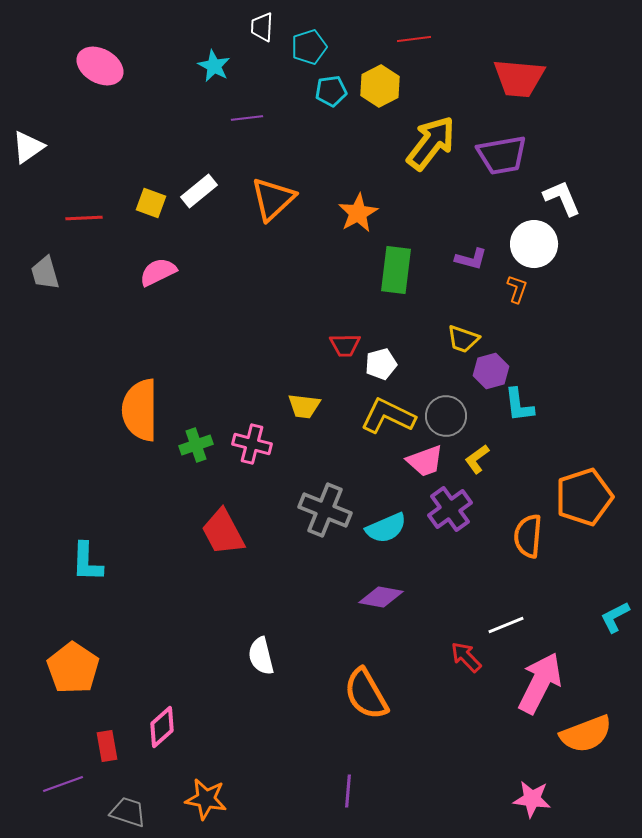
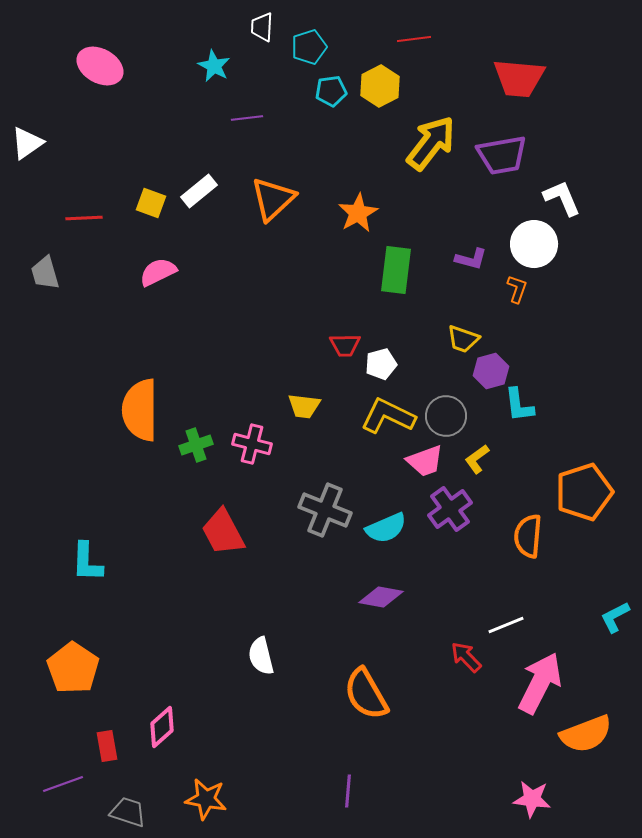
white triangle at (28, 147): moved 1 px left, 4 px up
orange pentagon at (584, 497): moved 5 px up
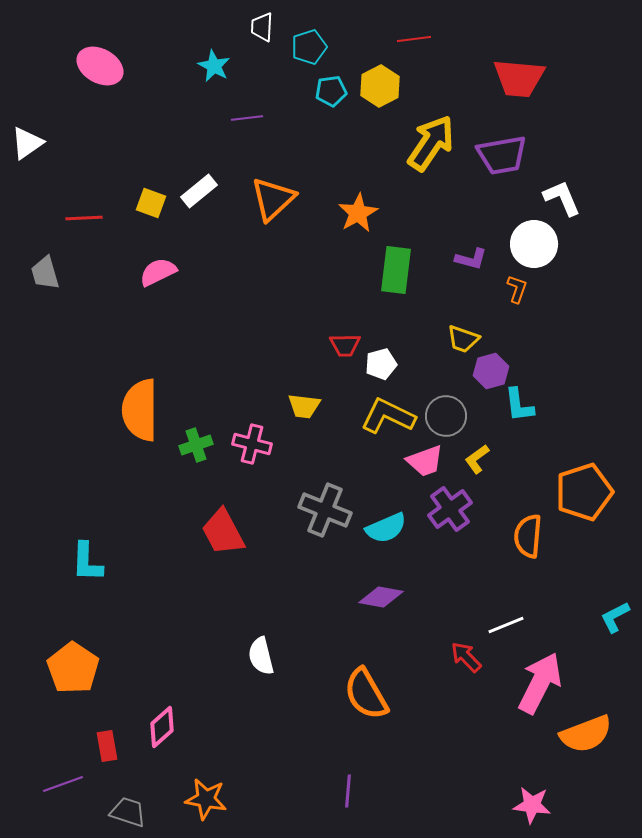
yellow arrow at (431, 143): rotated 4 degrees counterclockwise
pink star at (532, 799): moved 6 px down
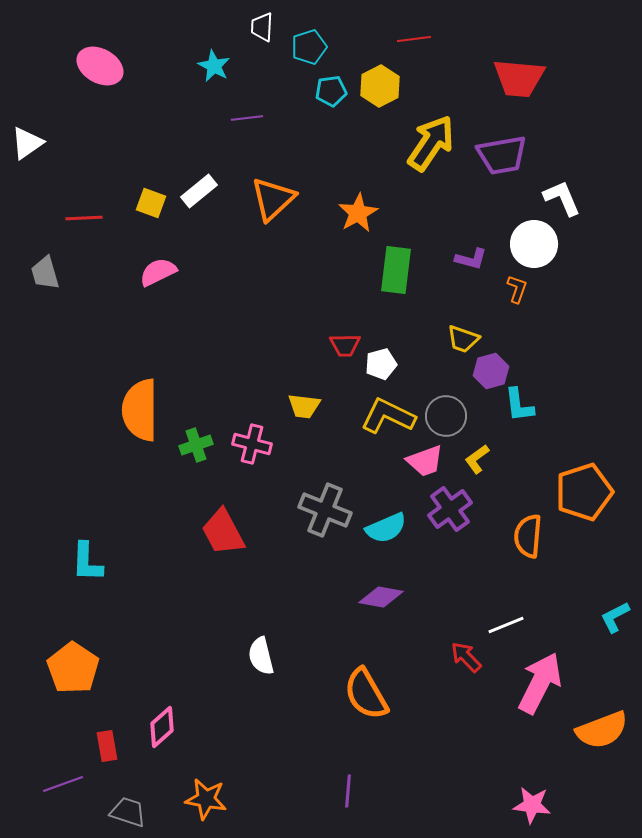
orange semicircle at (586, 734): moved 16 px right, 4 px up
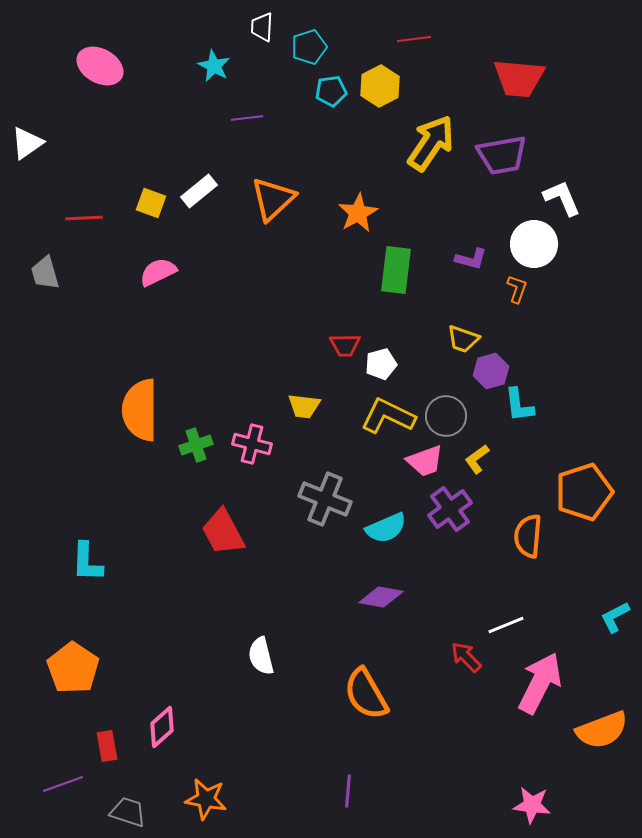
gray cross at (325, 510): moved 11 px up
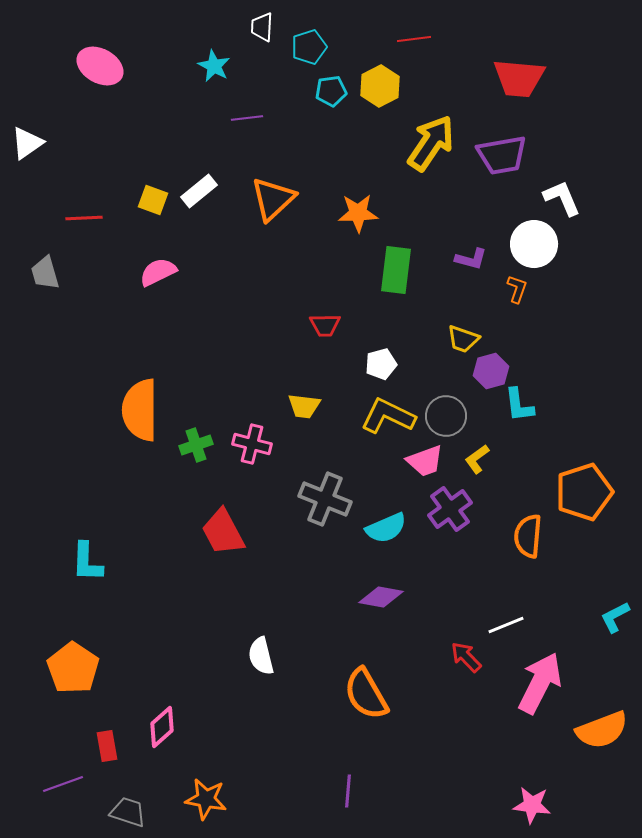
yellow square at (151, 203): moved 2 px right, 3 px up
orange star at (358, 213): rotated 27 degrees clockwise
red trapezoid at (345, 345): moved 20 px left, 20 px up
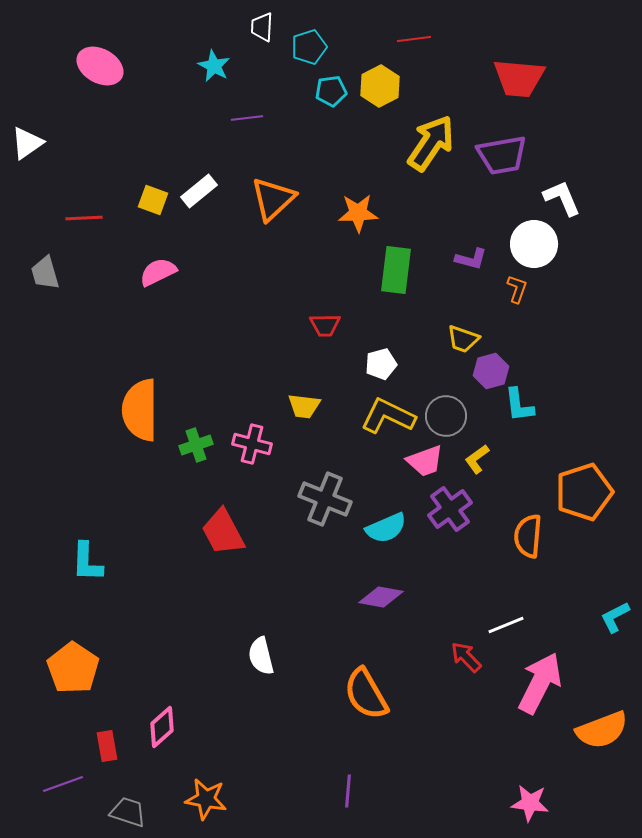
pink star at (532, 805): moved 2 px left, 2 px up
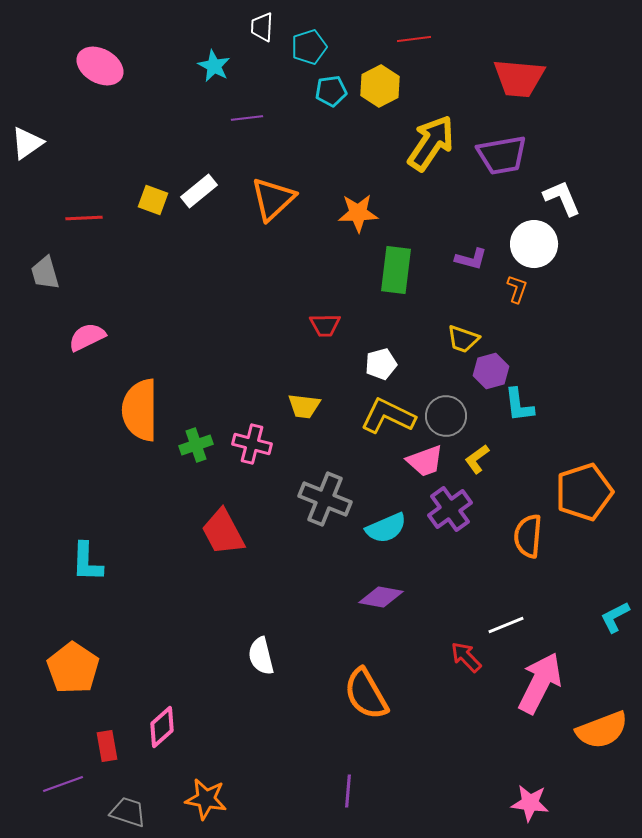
pink semicircle at (158, 272): moved 71 px left, 65 px down
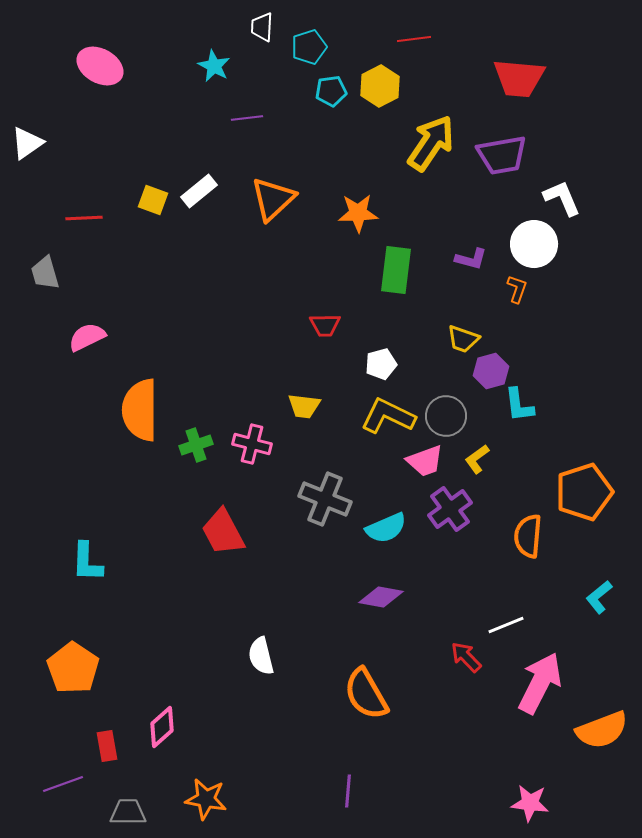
cyan L-shape at (615, 617): moved 16 px left, 20 px up; rotated 12 degrees counterclockwise
gray trapezoid at (128, 812): rotated 18 degrees counterclockwise
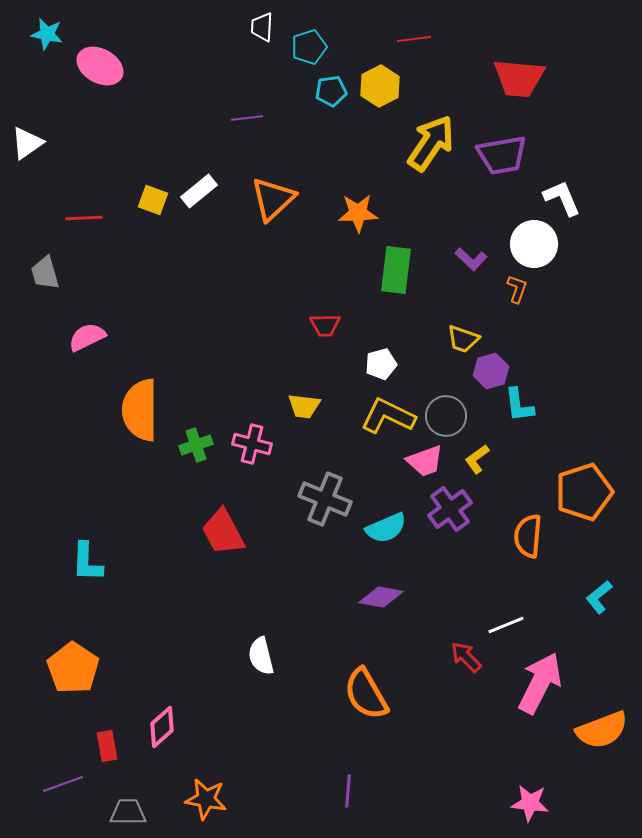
cyan star at (214, 66): moved 167 px left, 32 px up; rotated 16 degrees counterclockwise
purple L-shape at (471, 259): rotated 28 degrees clockwise
